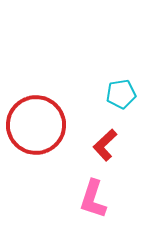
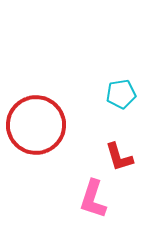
red L-shape: moved 14 px right, 12 px down; rotated 64 degrees counterclockwise
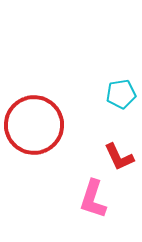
red circle: moved 2 px left
red L-shape: rotated 8 degrees counterclockwise
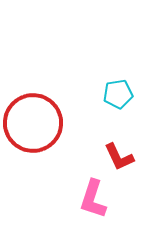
cyan pentagon: moved 3 px left
red circle: moved 1 px left, 2 px up
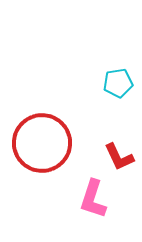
cyan pentagon: moved 11 px up
red circle: moved 9 px right, 20 px down
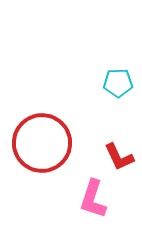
cyan pentagon: rotated 8 degrees clockwise
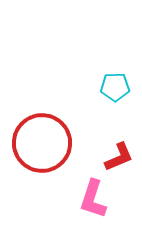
cyan pentagon: moved 3 px left, 4 px down
red L-shape: rotated 88 degrees counterclockwise
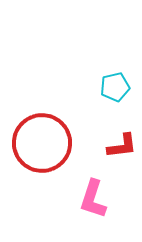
cyan pentagon: rotated 12 degrees counterclockwise
red L-shape: moved 3 px right, 11 px up; rotated 16 degrees clockwise
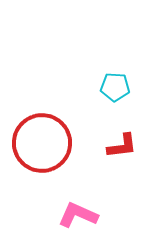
cyan pentagon: rotated 16 degrees clockwise
pink L-shape: moved 15 px left, 16 px down; rotated 96 degrees clockwise
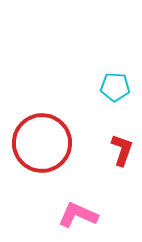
red L-shape: moved 4 px down; rotated 64 degrees counterclockwise
